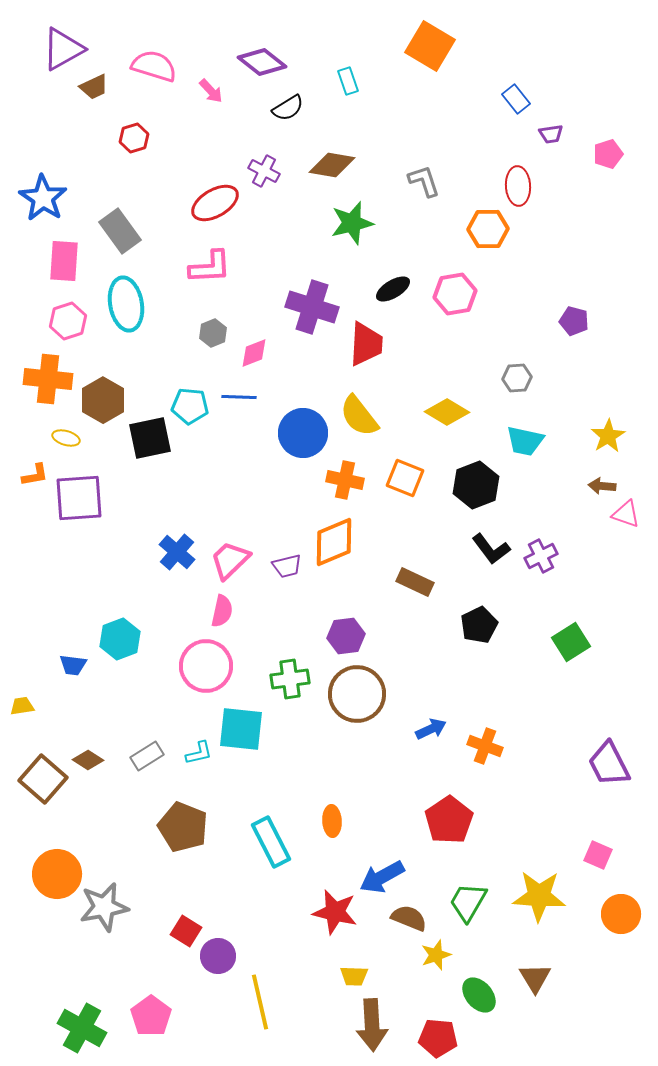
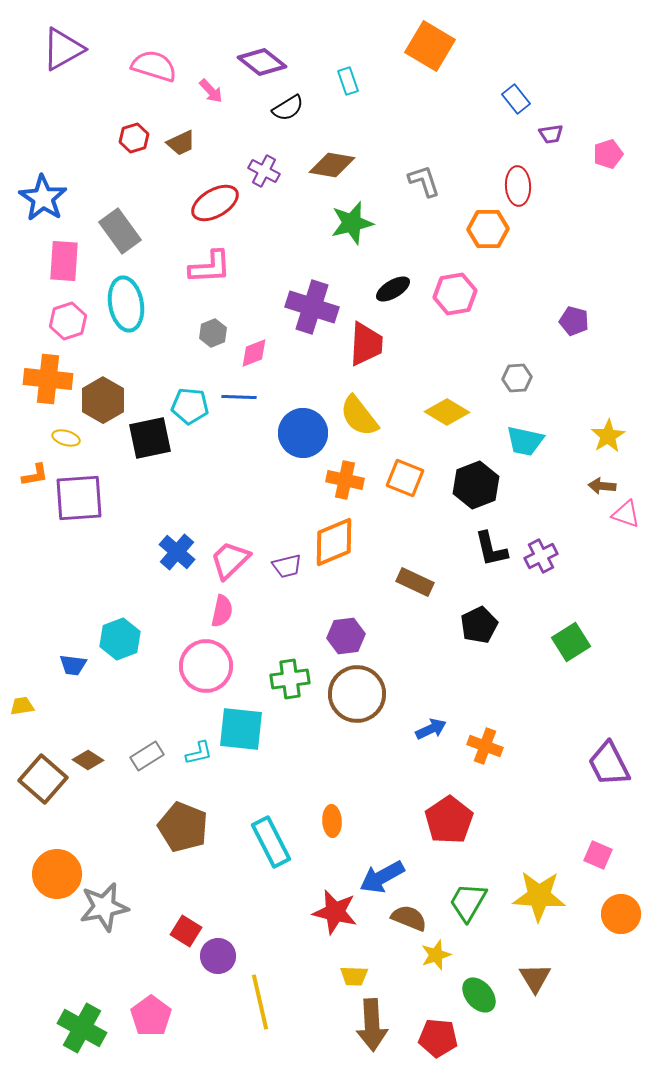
brown trapezoid at (94, 87): moved 87 px right, 56 px down
black L-shape at (491, 549): rotated 24 degrees clockwise
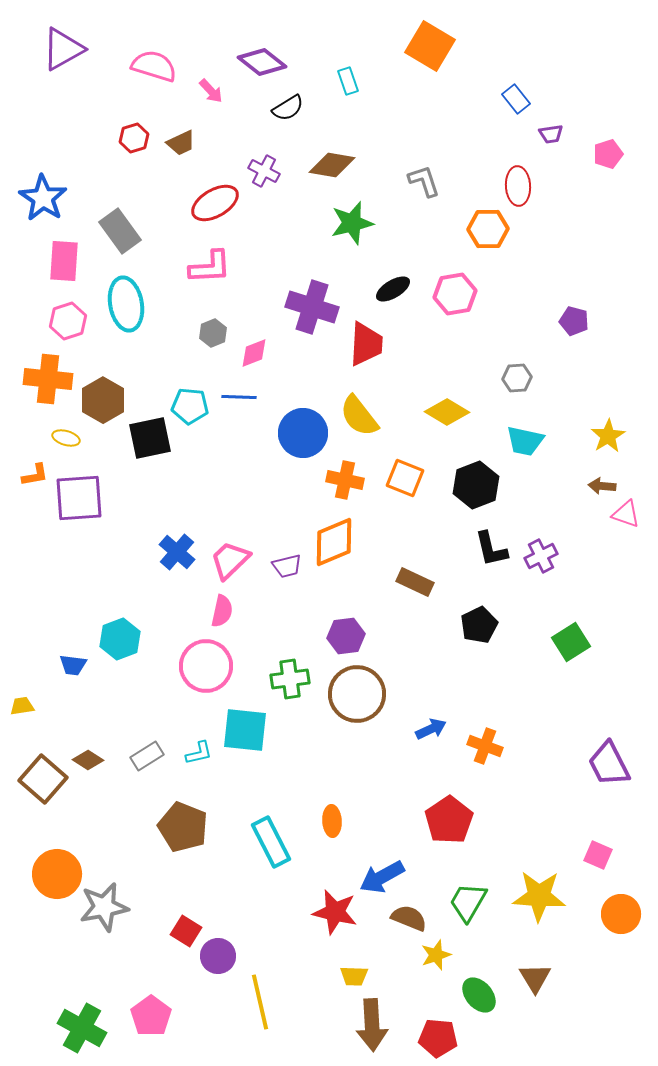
cyan square at (241, 729): moved 4 px right, 1 px down
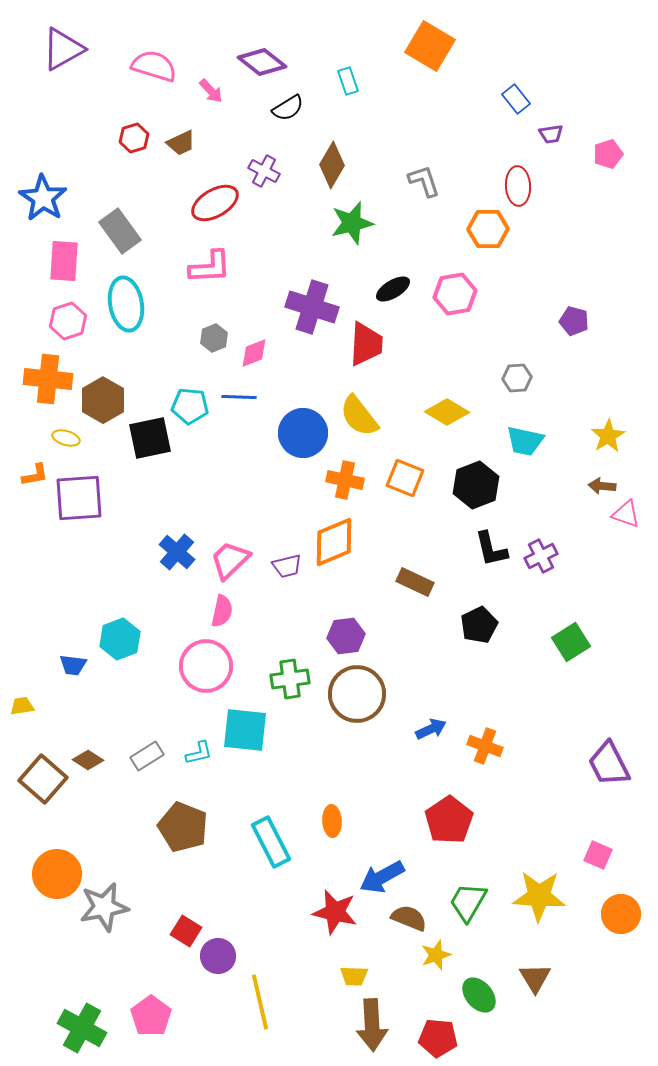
brown diamond at (332, 165): rotated 69 degrees counterclockwise
gray hexagon at (213, 333): moved 1 px right, 5 px down
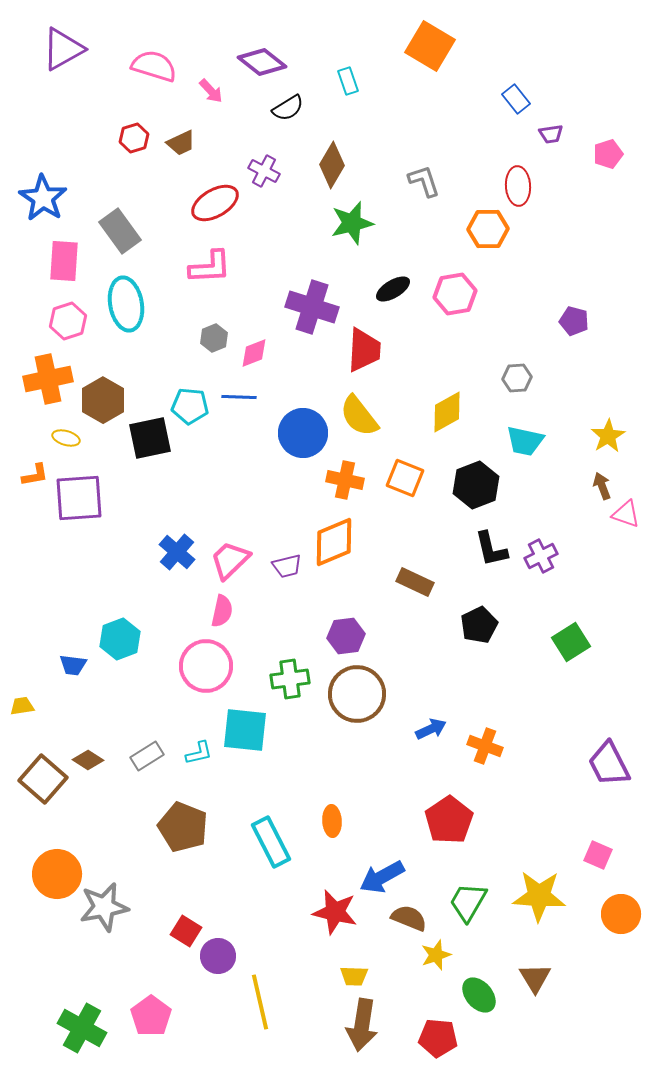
red trapezoid at (366, 344): moved 2 px left, 6 px down
orange cross at (48, 379): rotated 18 degrees counterclockwise
yellow diamond at (447, 412): rotated 60 degrees counterclockwise
brown arrow at (602, 486): rotated 64 degrees clockwise
brown arrow at (372, 1025): moved 10 px left; rotated 12 degrees clockwise
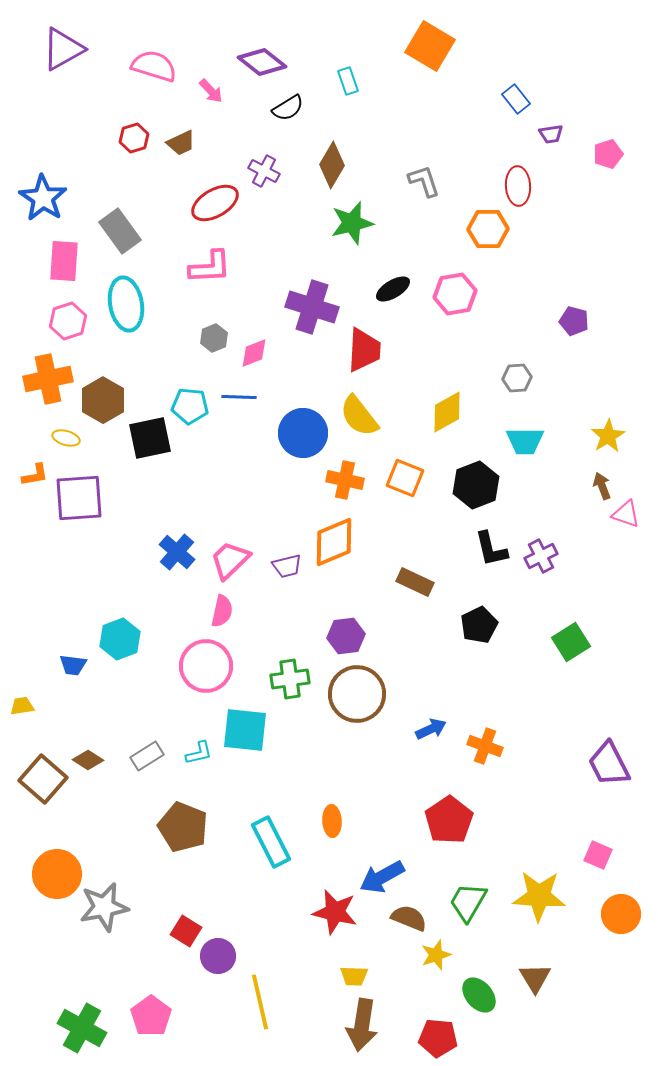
cyan trapezoid at (525, 441): rotated 12 degrees counterclockwise
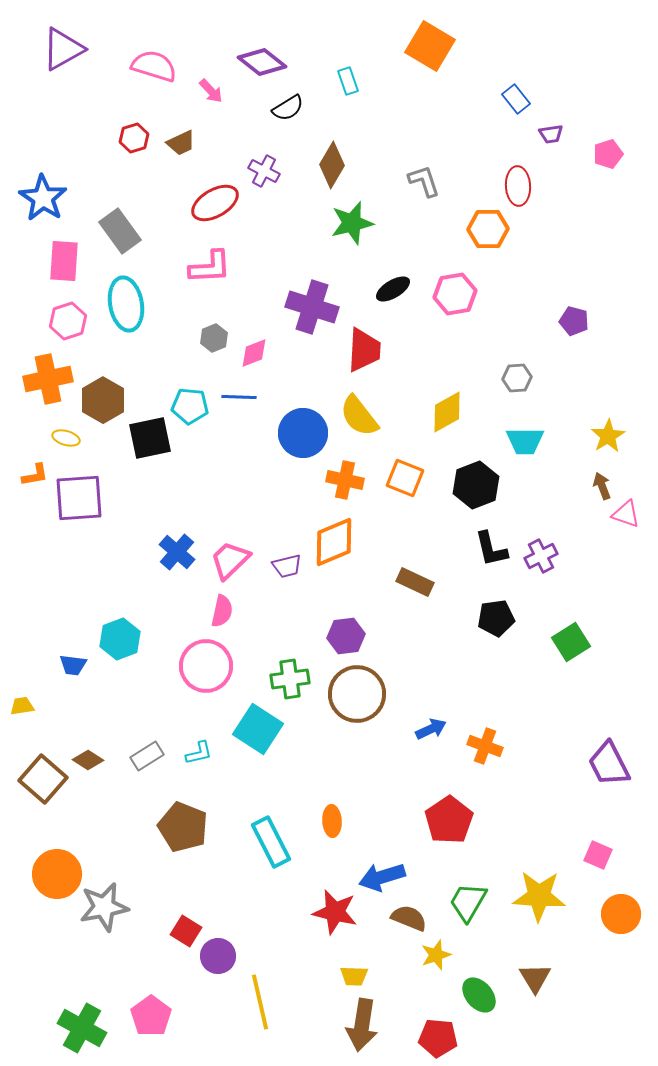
black pentagon at (479, 625): moved 17 px right, 7 px up; rotated 18 degrees clockwise
cyan square at (245, 730): moved 13 px right, 1 px up; rotated 27 degrees clockwise
blue arrow at (382, 877): rotated 12 degrees clockwise
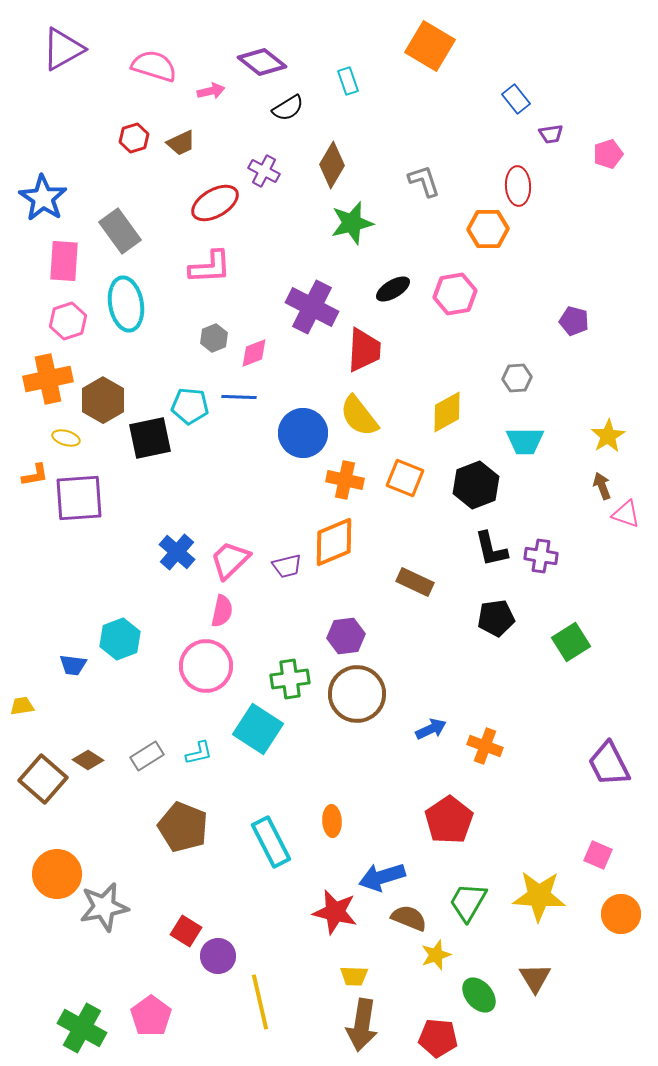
pink arrow at (211, 91): rotated 60 degrees counterclockwise
purple cross at (312, 307): rotated 9 degrees clockwise
purple cross at (541, 556): rotated 36 degrees clockwise
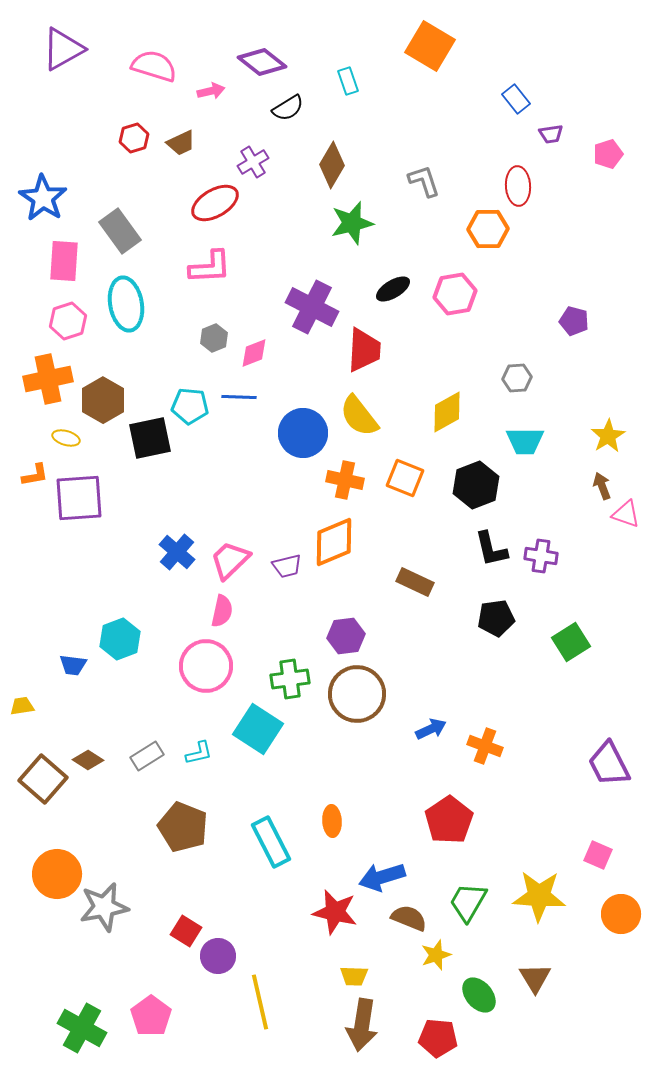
purple cross at (264, 171): moved 11 px left, 9 px up; rotated 32 degrees clockwise
